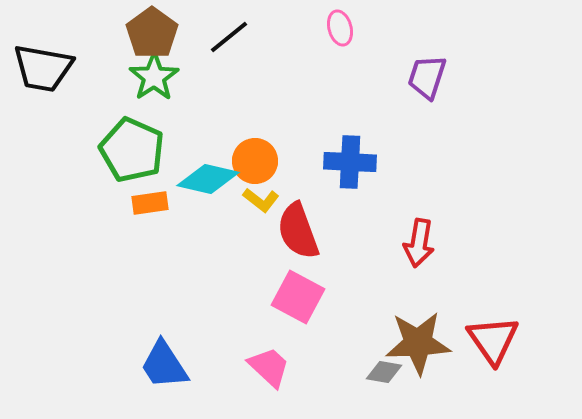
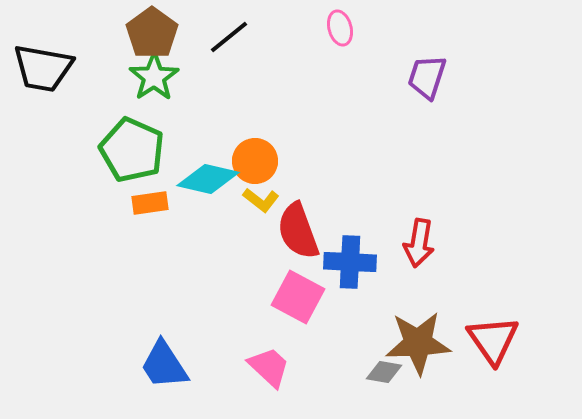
blue cross: moved 100 px down
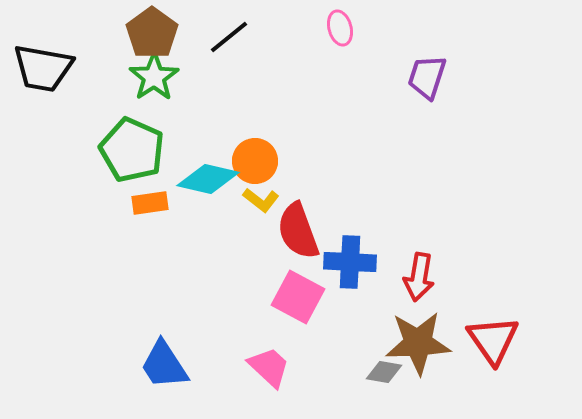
red arrow: moved 34 px down
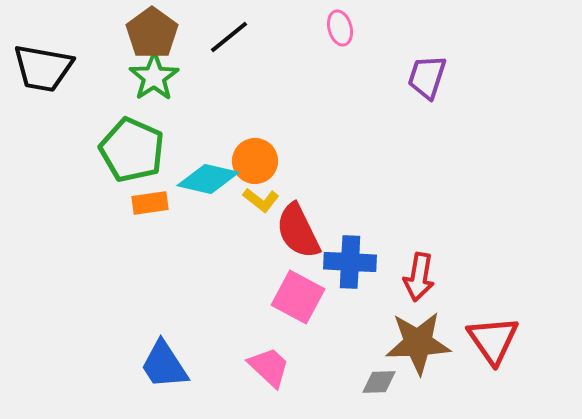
red semicircle: rotated 6 degrees counterclockwise
gray diamond: moved 5 px left, 10 px down; rotated 12 degrees counterclockwise
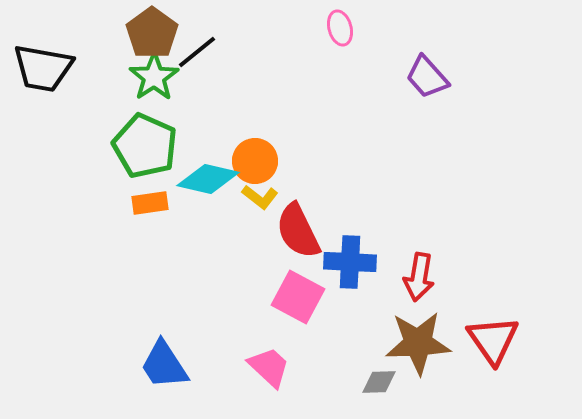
black line: moved 32 px left, 15 px down
purple trapezoid: rotated 60 degrees counterclockwise
green pentagon: moved 13 px right, 4 px up
yellow L-shape: moved 1 px left, 3 px up
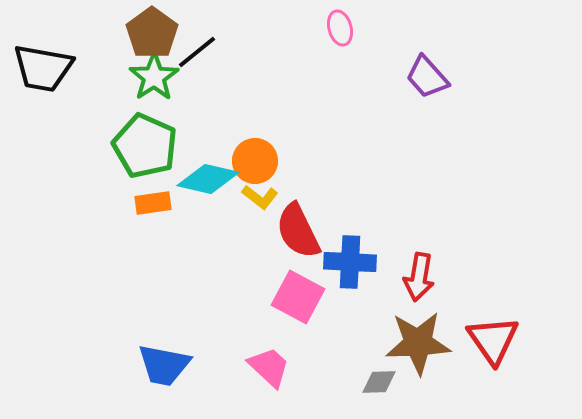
orange rectangle: moved 3 px right
blue trapezoid: rotated 46 degrees counterclockwise
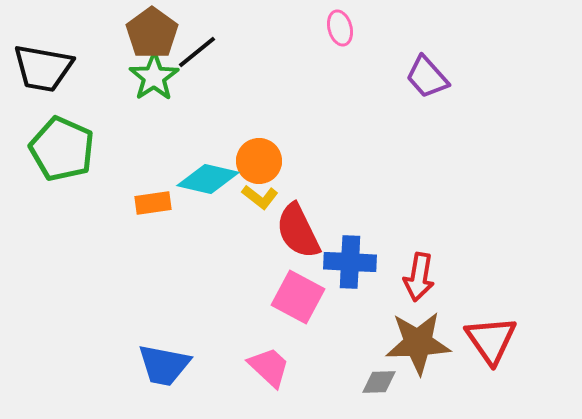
green pentagon: moved 83 px left, 3 px down
orange circle: moved 4 px right
red triangle: moved 2 px left
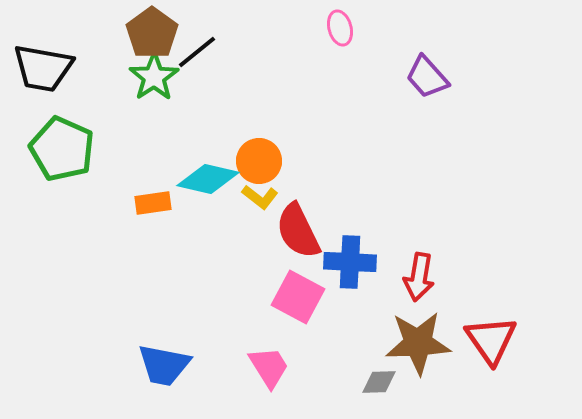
pink trapezoid: rotated 15 degrees clockwise
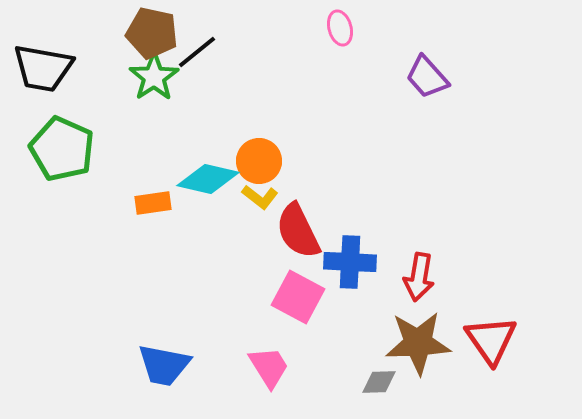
brown pentagon: rotated 24 degrees counterclockwise
